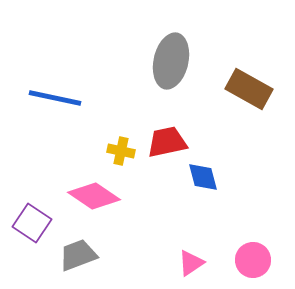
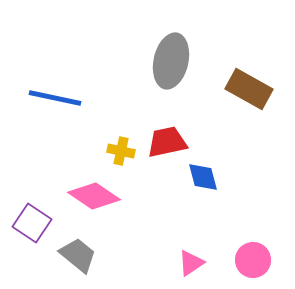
gray trapezoid: rotated 60 degrees clockwise
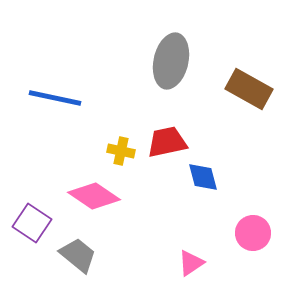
pink circle: moved 27 px up
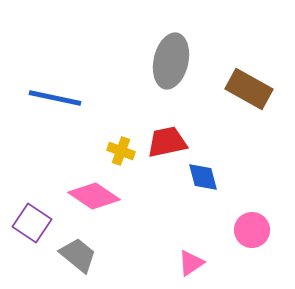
yellow cross: rotated 8 degrees clockwise
pink circle: moved 1 px left, 3 px up
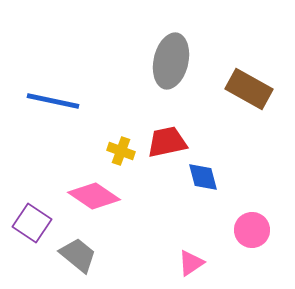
blue line: moved 2 px left, 3 px down
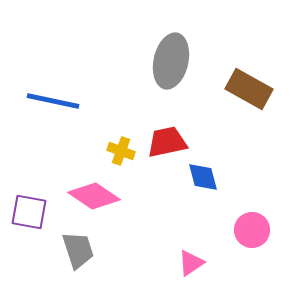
purple square: moved 3 px left, 11 px up; rotated 24 degrees counterclockwise
gray trapezoid: moved 5 px up; rotated 33 degrees clockwise
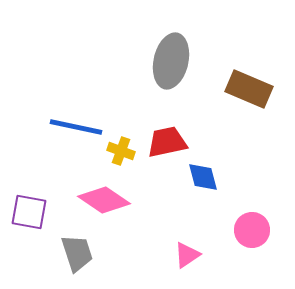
brown rectangle: rotated 6 degrees counterclockwise
blue line: moved 23 px right, 26 px down
pink diamond: moved 10 px right, 4 px down
gray trapezoid: moved 1 px left, 3 px down
pink triangle: moved 4 px left, 8 px up
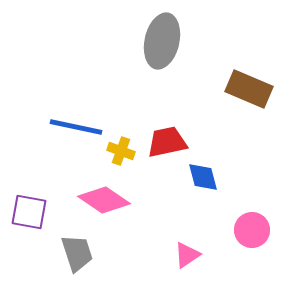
gray ellipse: moved 9 px left, 20 px up
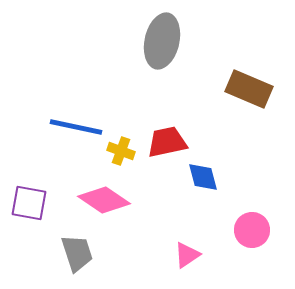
purple square: moved 9 px up
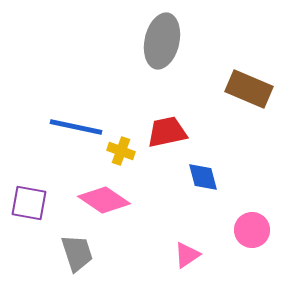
red trapezoid: moved 10 px up
